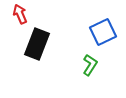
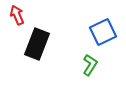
red arrow: moved 3 px left, 1 px down
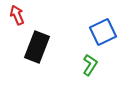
black rectangle: moved 3 px down
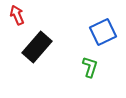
black rectangle: rotated 20 degrees clockwise
green L-shape: moved 2 px down; rotated 15 degrees counterclockwise
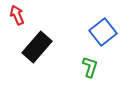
blue square: rotated 12 degrees counterclockwise
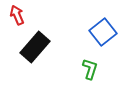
black rectangle: moved 2 px left
green L-shape: moved 2 px down
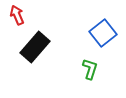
blue square: moved 1 px down
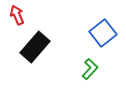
green L-shape: rotated 25 degrees clockwise
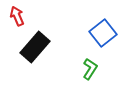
red arrow: moved 1 px down
green L-shape: rotated 10 degrees counterclockwise
